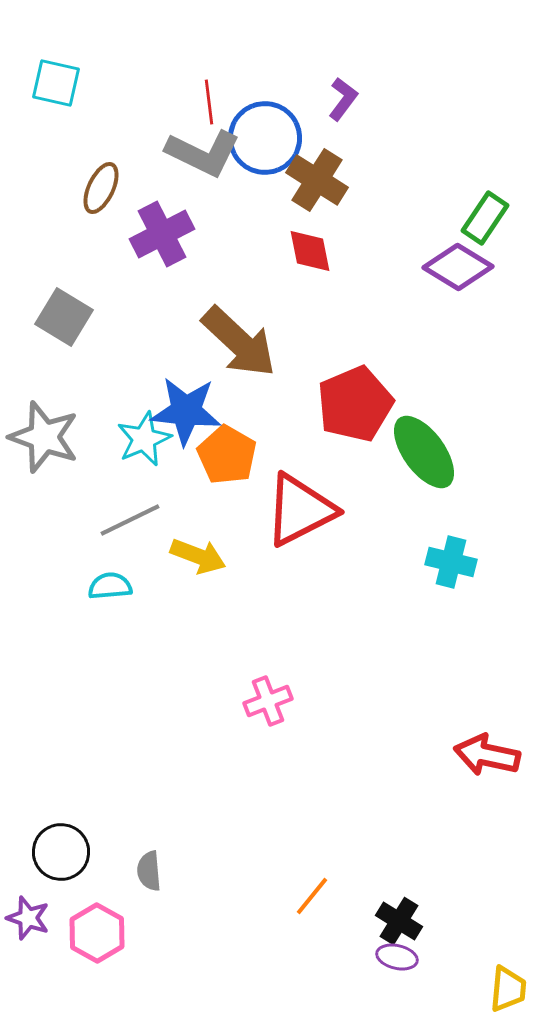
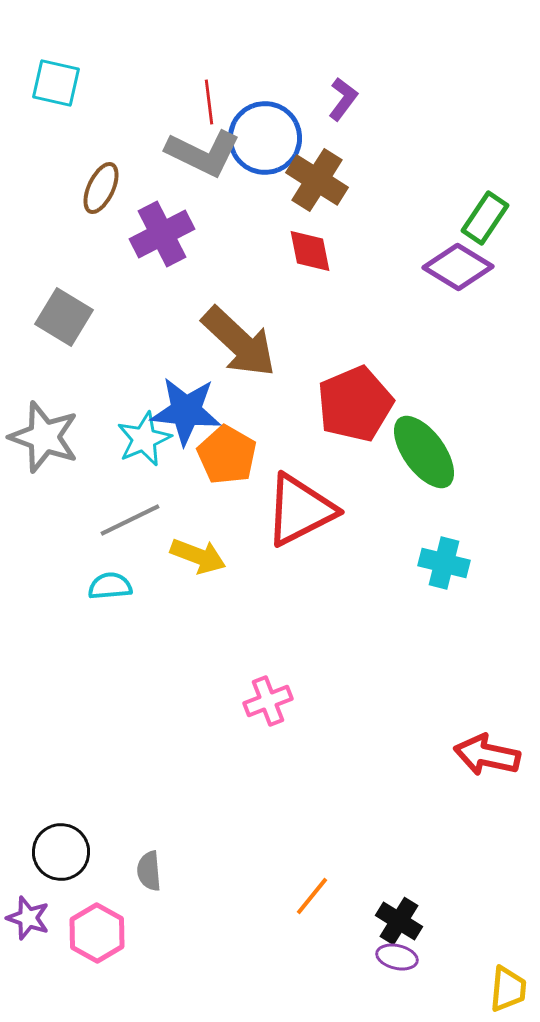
cyan cross: moved 7 px left, 1 px down
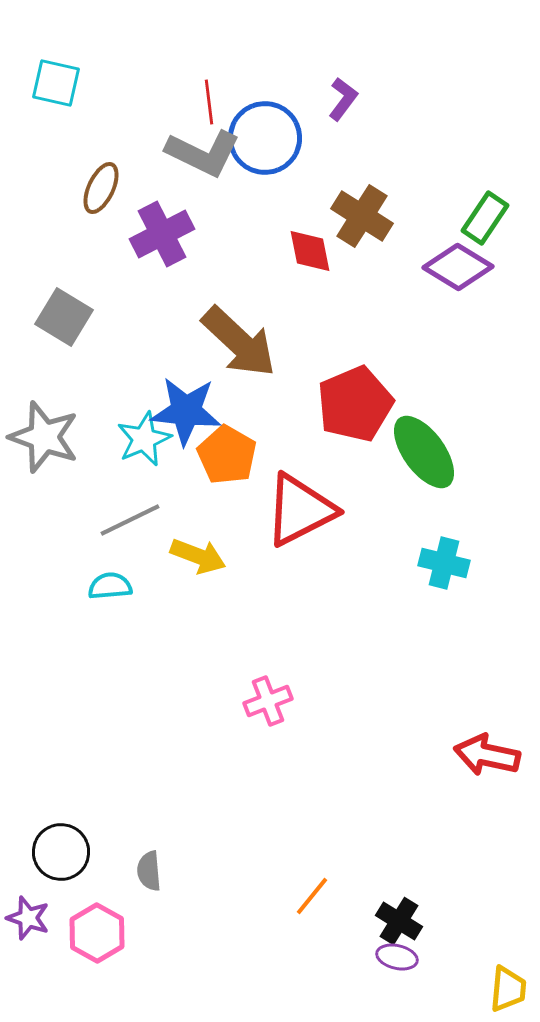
brown cross: moved 45 px right, 36 px down
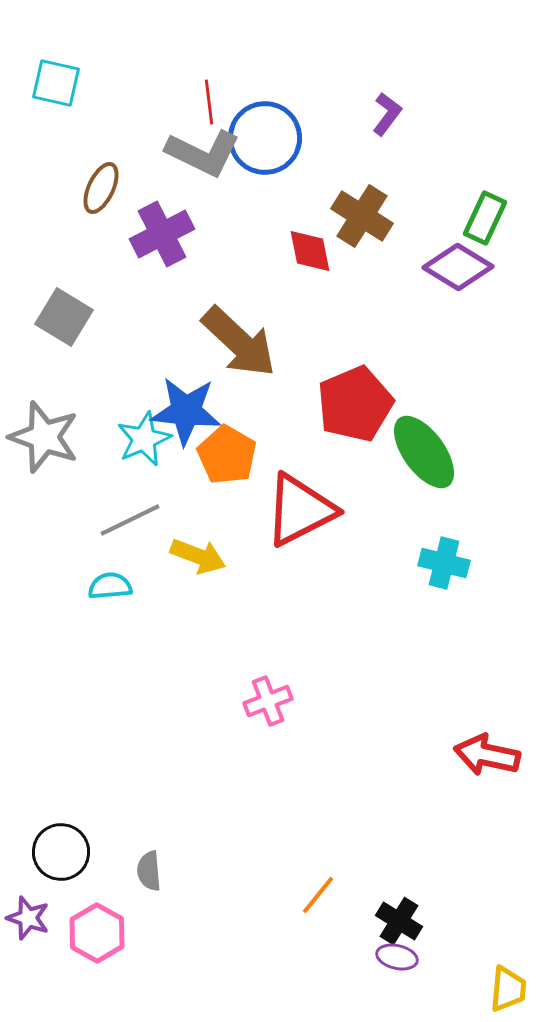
purple L-shape: moved 44 px right, 15 px down
green rectangle: rotated 9 degrees counterclockwise
orange line: moved 6 px right, 1 px up
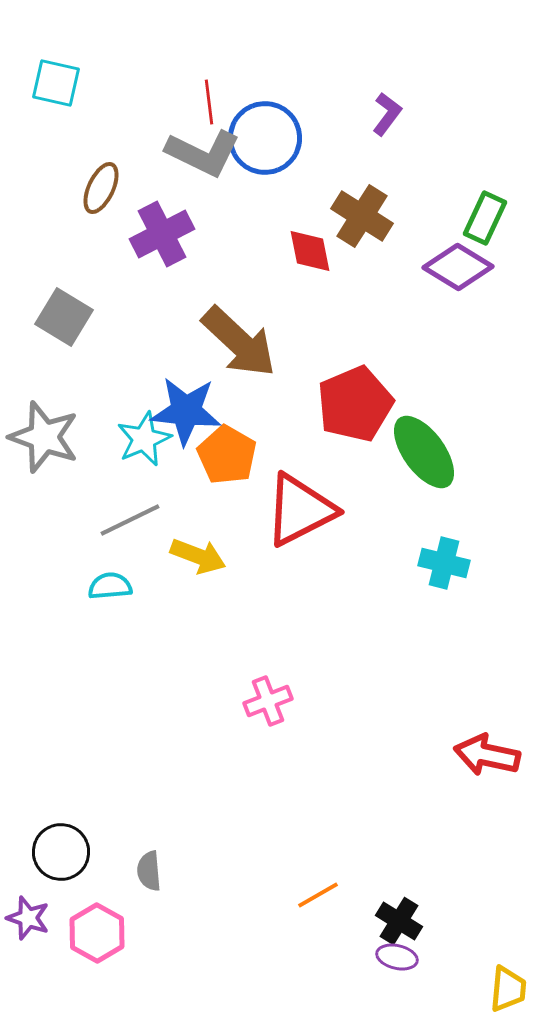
orange line: rotated 21 degrees clockwise
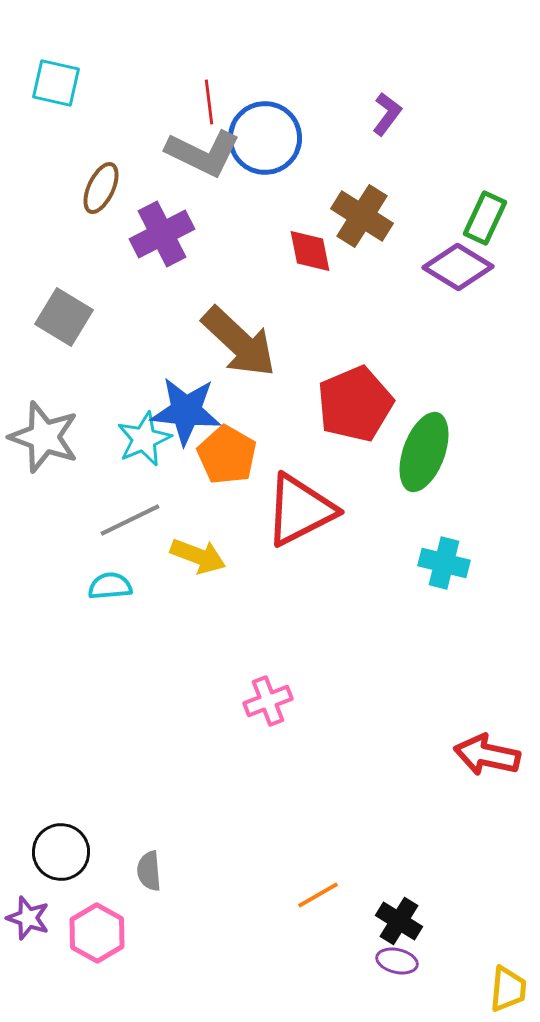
green ellipse: rotated 56 degrees clockwise
purple ellipse: moved 4 px down
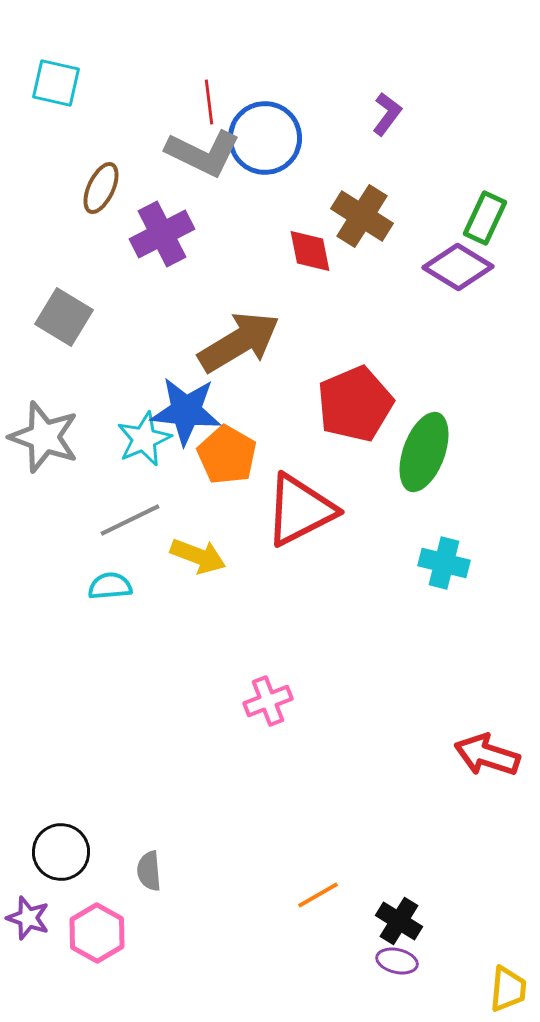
brown arrow: rotated 74 degrees counterclockwise
red arrow: rotated 6 degrees clockwise
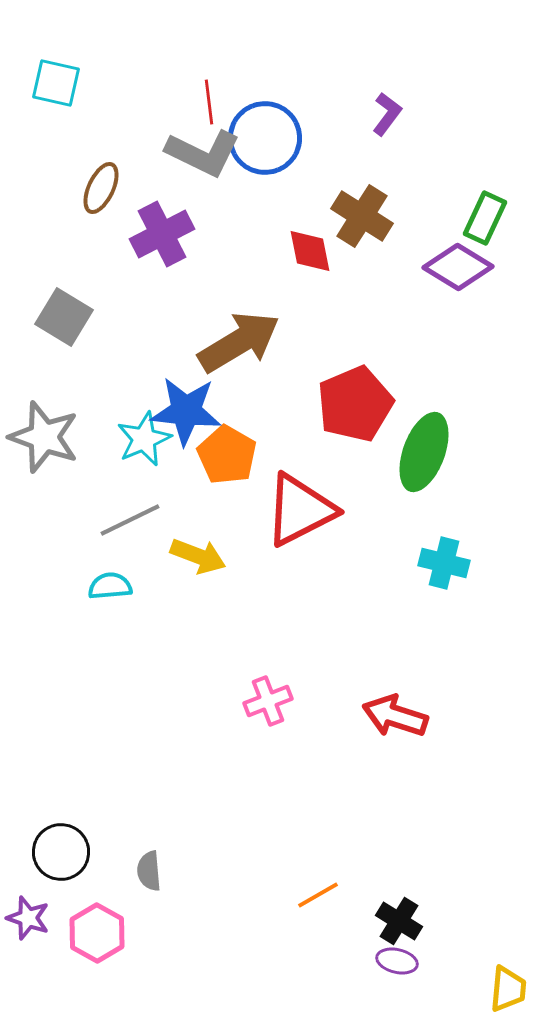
red arrow: moved 92 px left, 39 px up
